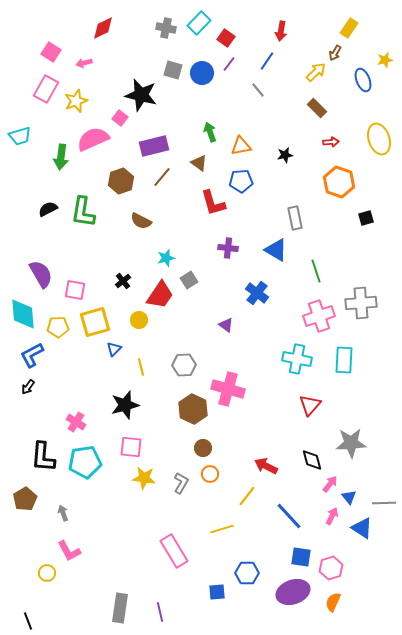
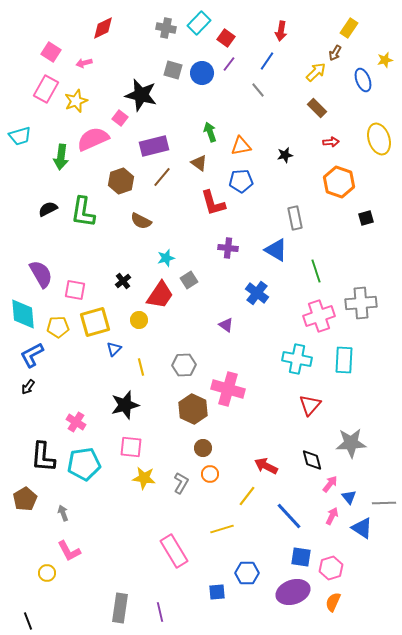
cyan pentagon at (85, 462): moved 1 px left, 2 px down
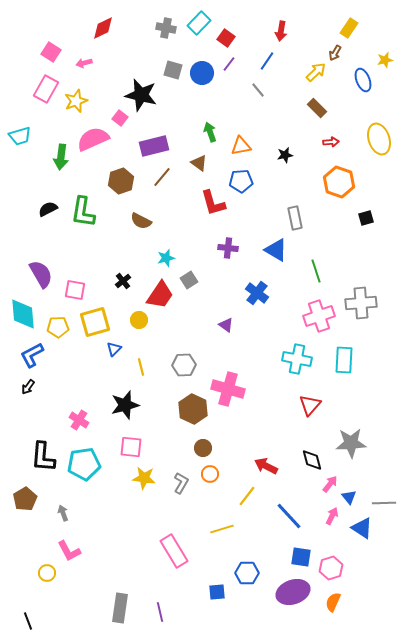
pink cross at (76, 422): moved 3 px right, 2 px up
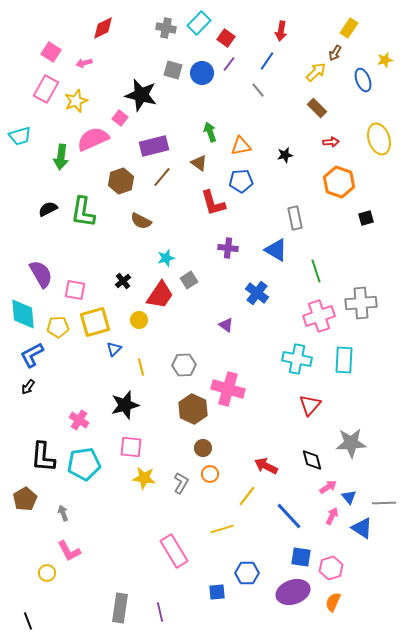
pink arrow at (330, 484): moved 2 px left, 3 px down; rotated 18 degrees clockwise
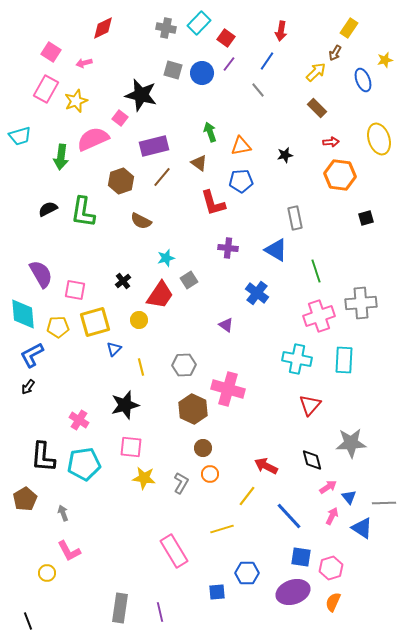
orange hexagon at (339, 182): moved 1 px right, 7 px up; rotated 12 degrees counterclockwise
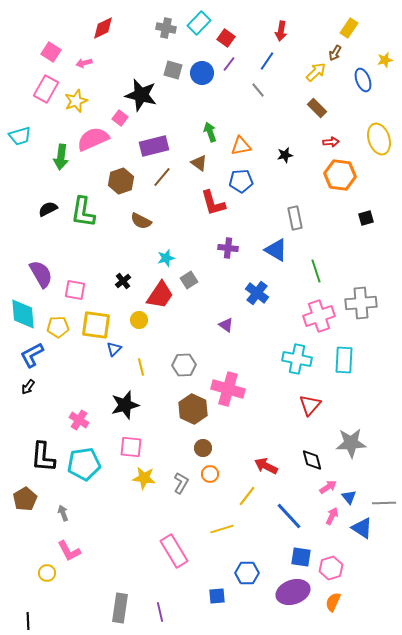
yellow square at (95, 322): moved 1 px right, 3 px down; rotated 24 degrees clockwise
blue square at (217, 592): moved 4 px down
black line at (28, 621): rotated 18 degrees clockwise
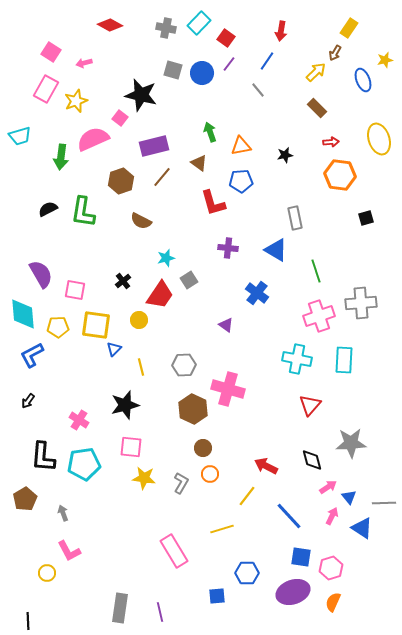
red diamond at (103, 28): moved 7 px right, 3 px up; rotated 55 degrees clockwise
black arrow at (28, 387): moved 14 px down
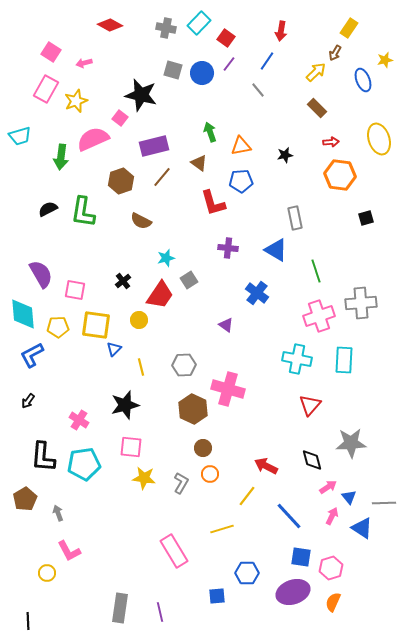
gray arrow at (63, 513): moved 5 px left
